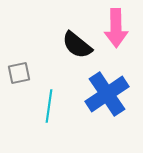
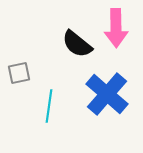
black semicircle: moved 1 px up
blue cross: rotated 15 degrees counterclockwise
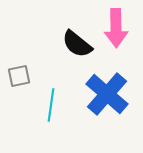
gray square: moved 3 px down
cyan line: moved 2 px right, 1 px up
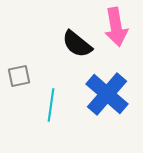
pink arrow: moved 1 px up; rotated 9 degrees counterclockwise
